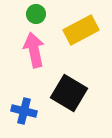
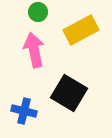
green circle: moved 2 px right, 2 px up
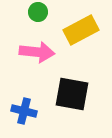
pink arrow: moved 3 px right, 2 px down; rotated 108 degrees clockwise
black square: moved 3 px right, 1 px down; rotated 21 degrees counterclockwise
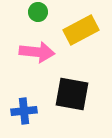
blue cross: rotated 20 degrees counterclockwise
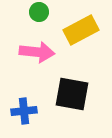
green circle: moved 1 px right
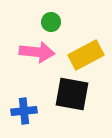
green circle: moved 12 px right, 10 px down
yellow rectangle: moved 5 px right, 25 px down
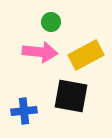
pink arrow: moved 3 px right
black square: moved 1 px left, 2 px down
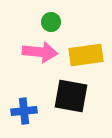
yellow rectangle: rotated 20 degrees clockwise
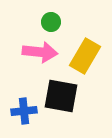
yellow rectangle: moved 1 px left, 1 px down; rotated 52 degrees counterclockwise
black square: moved 10 px left
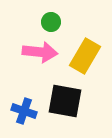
black square: moved 4 px right, 5 px down
blue cross: rotated 25 degrees clockwise
